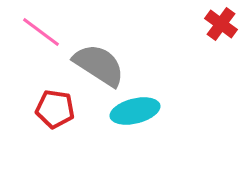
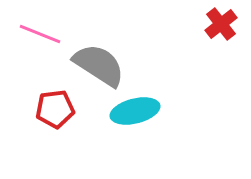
red cross: rotated 16 degrees clockwise
pink line: moved 1 px left, 2 px down; rotated 15 degrees counterclockwise
red pentagon: rotated 15 degrees counterclockwise
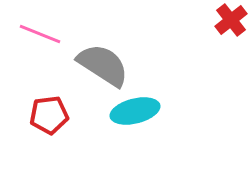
red cross: moved 10 px right, 4 px up
gray semicircle: moved 4 px right
red pentagon: moved 6 px left, 6 px down
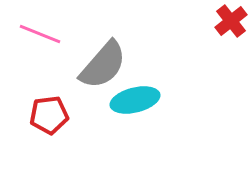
red cross: moved 1 px down
gray semicircle: rotated 98 degrees clockwise
cyan ellipse: moved 11 px up
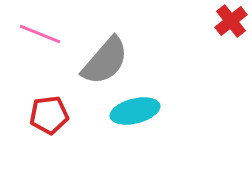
gray semicircle: moved 2 px right, 4 px up
cyan ellipse: moved 11 px down
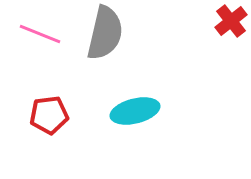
gray semicircle: moved 28 px up; rotated 28 degrees counterclockwise
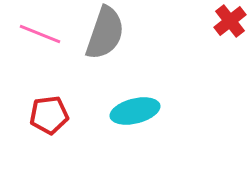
red cross: moved 1 px left
gray semicircle: rotated 6 degrees clockwise
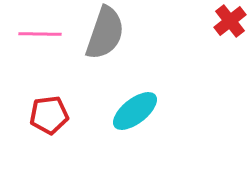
pink line: rotated 21 degrees counterclockwise
cyan ellipse: rotated 24 degrees counterclockwise
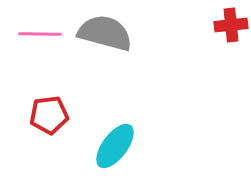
red cross: moved 1 px right, 4 px down; rotated 32 degrees clockwise
gray semicircle: rotated 94 degrees counterclockwise
cyan ellipse: moved 20 px left, 35 px down; rotated 15 degrees counterclockwise
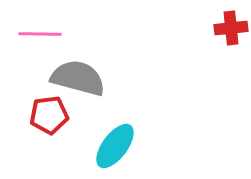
red cross: moved 3 px down
gray semicircle: moved 27 px left, 45 px down
